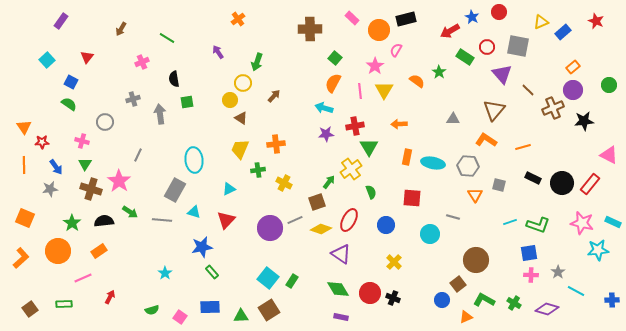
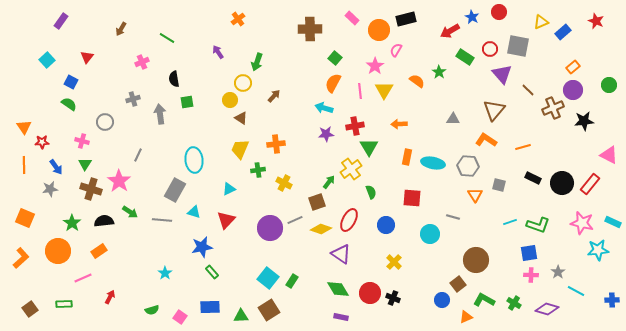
red circle at (487, 47): moved 3 px right, 2 px down
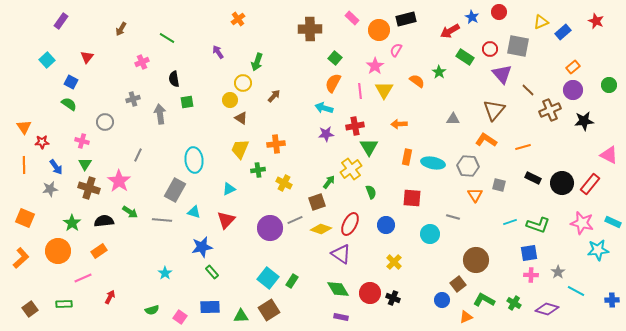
brown cross at (553, 108): moved 3 px left, 2 px down
brown cross at (91, 189): moved 2 px left, 1 px up
red ellipse at (349, 220): moved 1 px right, 4 px down
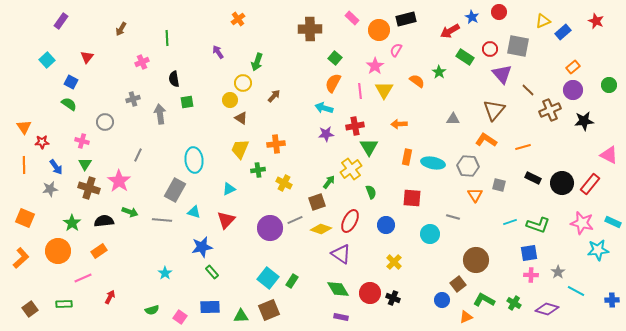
yellow triangle at (541, 22): moved 2 px right, 1 px up
green line at (167, 38): rotated 56 degrees clockwise
green arrow at (130, 212): rotated 14 degrees counterclockwise
red ellipse at (350, 224): moved 3 px up
brown square at (269, 310): rotated 10 degrees clockwise
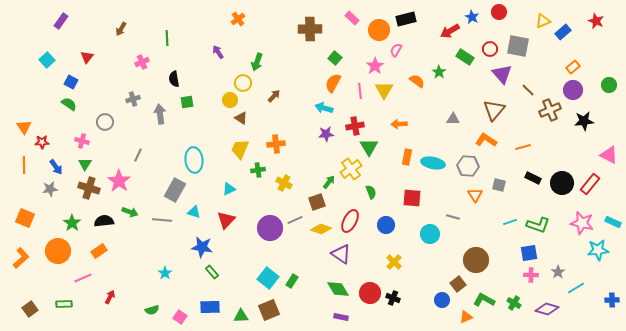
blue star at (202, 247): rotated 20 degrees clockwise
cyan line at (576, 291): moved 3 px up; rotated 60 degrees counterclockwise
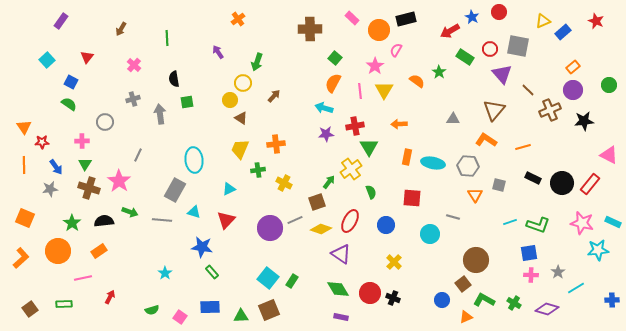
pink cross at (142, 62): moved 8 px left, 3 px down; rotated 24 degrees counterclockwise
pink cross at (82, 141): rotated 16 degrees counterclockwise
pink line at (83, 278): rotated 12 degrees clockwise
brown square at (458, 284): moved 5 px right
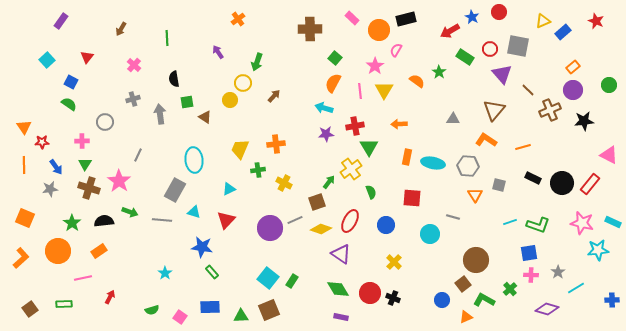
brown triangle at (241, 118): moved 36 px left, 1 px up
green cross at (514, 303): moved 4 px left, 14 px up; rotated 16 degrees clockwise
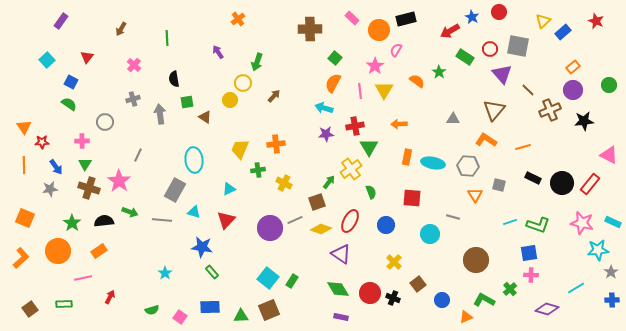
yellow triangle at (543, 21): rotated 21 degrees counterclockwise
gray star at (558, 272): moved 53 px right
brown square at (463, 284): moved 45 px left
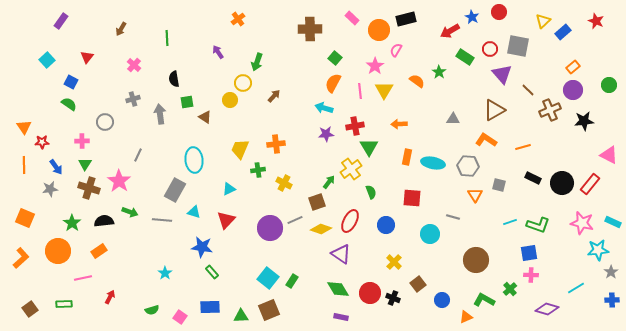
brown triangle at (494, 110): rotated 20 degrees clockwise
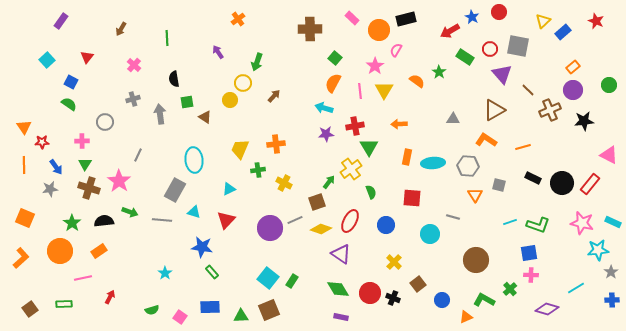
cyan ellipse at (433, 163): rotated 15 degrees counterclockwise
orange circle at (58, 251): moved 2 px right
